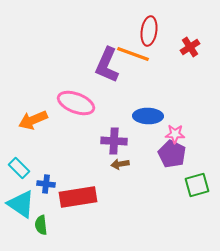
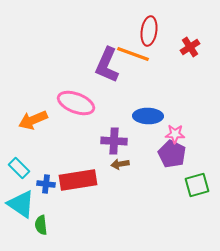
red rectangle: moved 17 px up
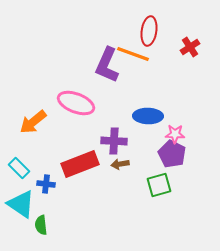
orange arrow: moved 2 px down; rotated 16 degrees counterclockwise
red rectangle: moved 2 px right, 16 px up; rotated 12 degrees counterclockwise
green square: moved 38 px left
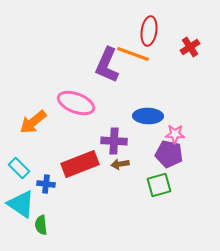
purple pentagon: moved 3 px left; rotated 16 degrees counterclockwise
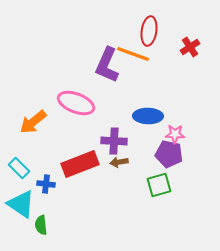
brown arrow: moved 1 px left, 2 px up
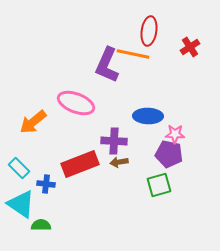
orange line: rotated 8 degrees counterclockwise
green semicircle: rotated 96 degrees clockwise
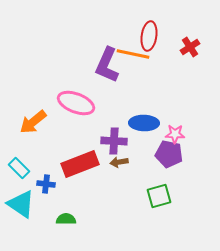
red ellipse: moved 5 px down
blue ellipse: moved 4 px left, 7 px down
green square: moved 11 px down
green semicircle: moved 25 px right, 6 px up
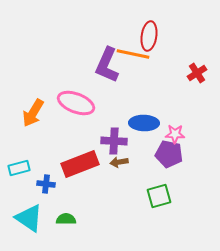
red cross: moved 7 px right, 26 px down
orange arrow: moved 9 px up; rotated 20 degrees counterclockwise
cyan rectangle: rotated 60 degrees counterclockwise
cyan triangle: moved 8 px right, 14 px down
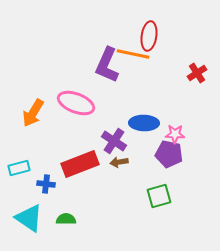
purple cross: rotated 30 degrees clockwise
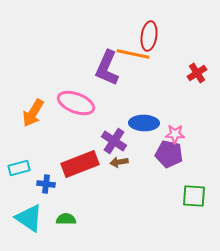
purple L-shape: moved 3 px down
green square: moved 35 px right; rotated 20 degrees clockwise
